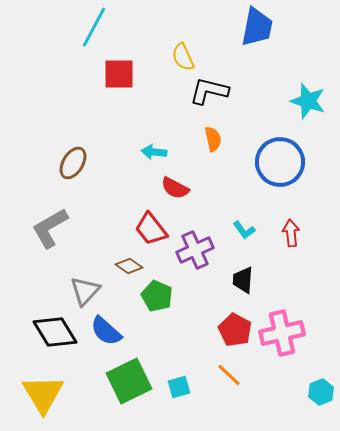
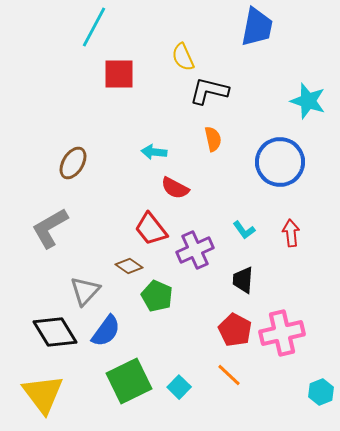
blue semicircle: rotated 96 degrees counterclockwise
cyan square: rotated 30 degrees counterclockwise
yellow triangle: rotated 6 degrees counterclockwise
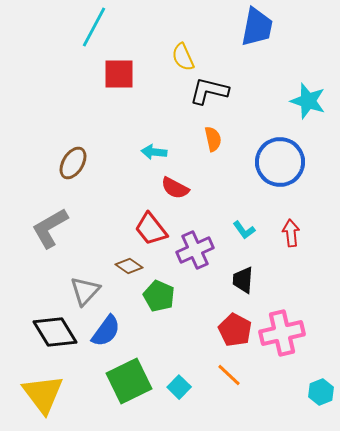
green pentagon: moved 2 px right
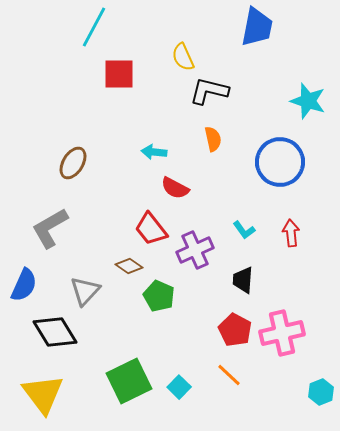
blue semicircle: moved 82 px left, 46 px up; rotated 12 degrees counterclockwise
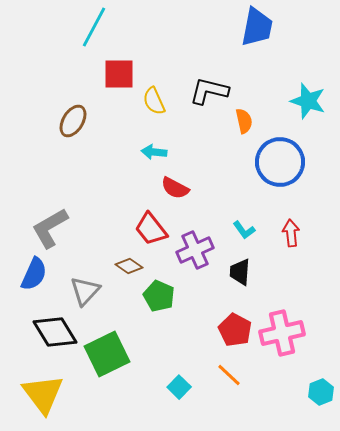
yellow semicircle: moved 29 px left, 44 px down
orange semicircle: moved 31 px right, 18 px up
brown ellipse: moved 42 px up
black trapezoid: moved 3 px left, 8 px up
blue semicircle: moved 10 px right, 11 px up
green square: moved 22 px left, 27 px up
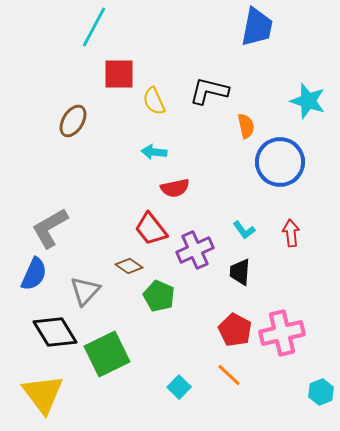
orange semicircle: moved 2 px right, 5 px down
red semicircle: rotated 40 degrees counterclockwise
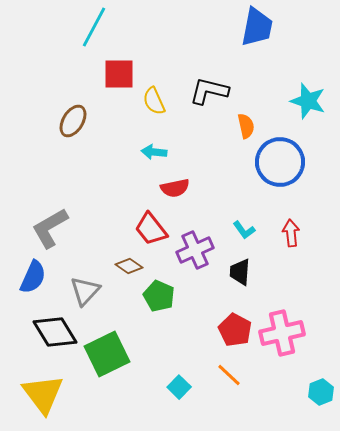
blue semicircle: moved 1 px left, 3 px down
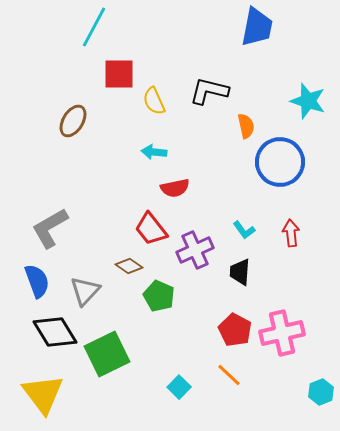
blue semicircle: moved 4 px right, 4 px down; rotated 44 degrees counterclockwise
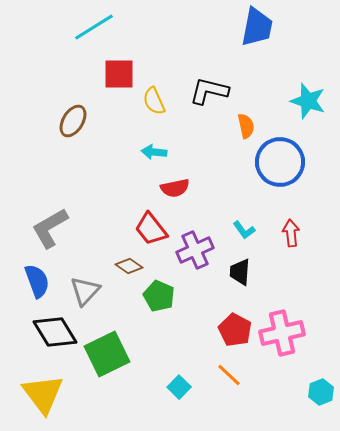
cyan line: rotated 30 degrees clockwise
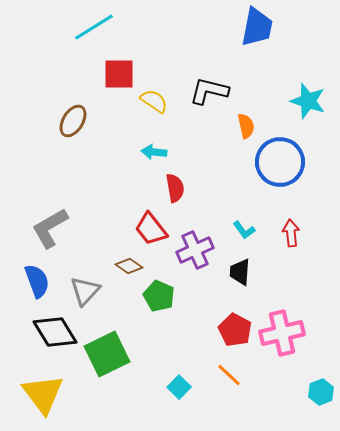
yellow semicircle: rotated 148 degrees clockwise
red semicircle: rotated 88 degrees counterclockwise
